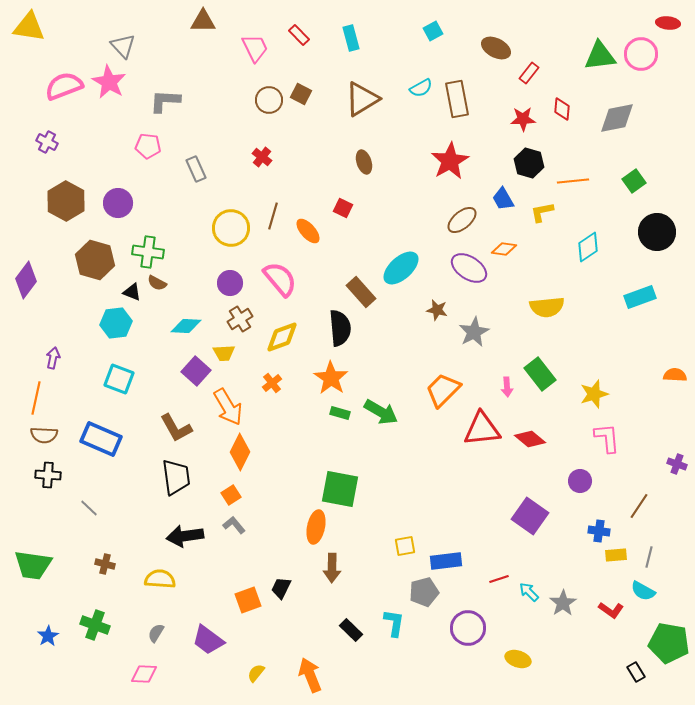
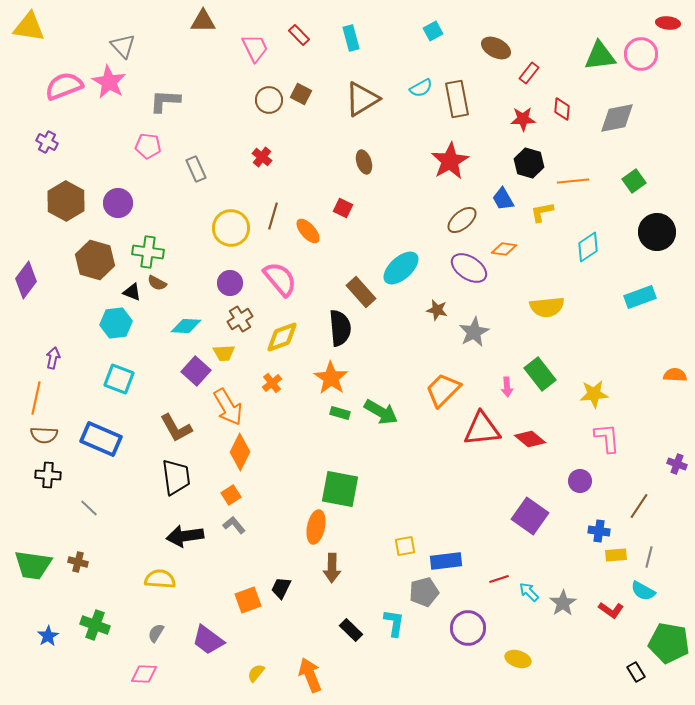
yellow star at (594, 394): rotated 12 degrees clockwise
brown cross at (105, 564): moved 27 px left, 2 px up
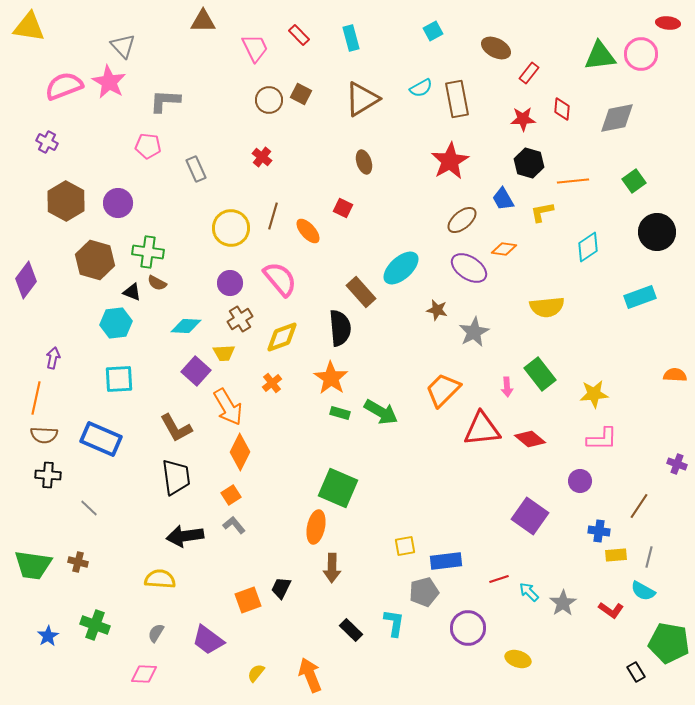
cyan square at (119, 379): rotated 24 degrees counterclockwise
pink L-shape at (607, 438): moved 5 px left, 1 px down; rotated 96 degrees clockwise
green square at (340, 489): moved 2 px left, 1 px up; rotated 12 degrees clockwise
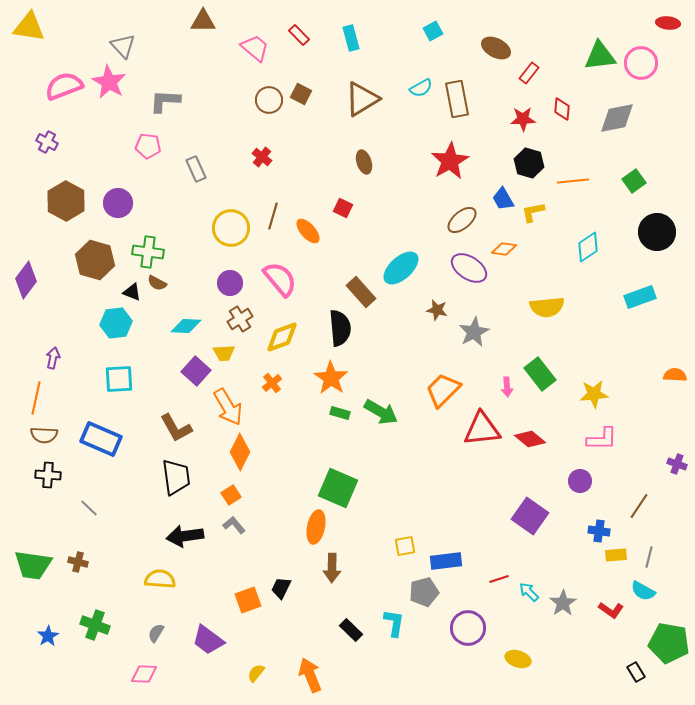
pink trapezoid at (255, 48): rotated 24 degrees counterclockwise
pink circle at (641, 54): moved 9 px down
yellow L-shape at (542, 212): moved 9 px left
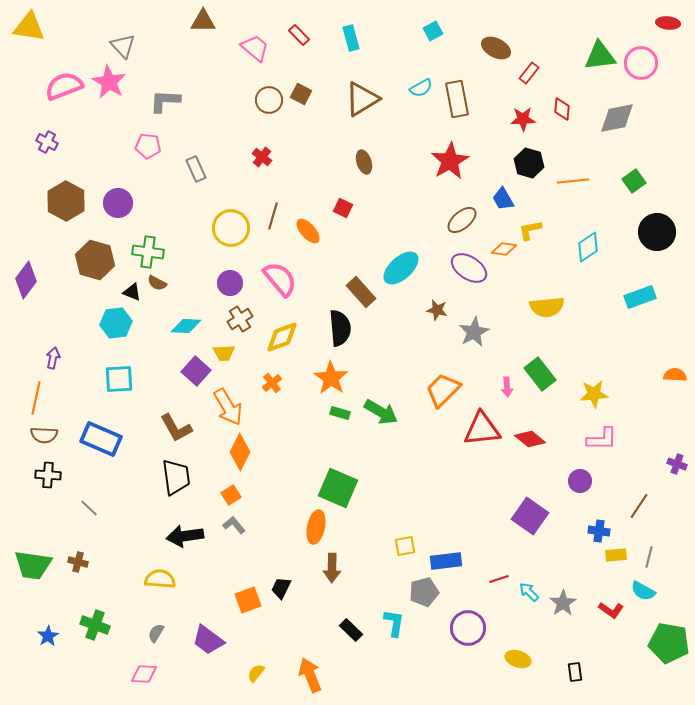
yellow L-shape at (533, 212): moved 3 px left, 18 px down
black rectangle at (636, 672): moved 61 px left; rotated 24 degrees clockwise
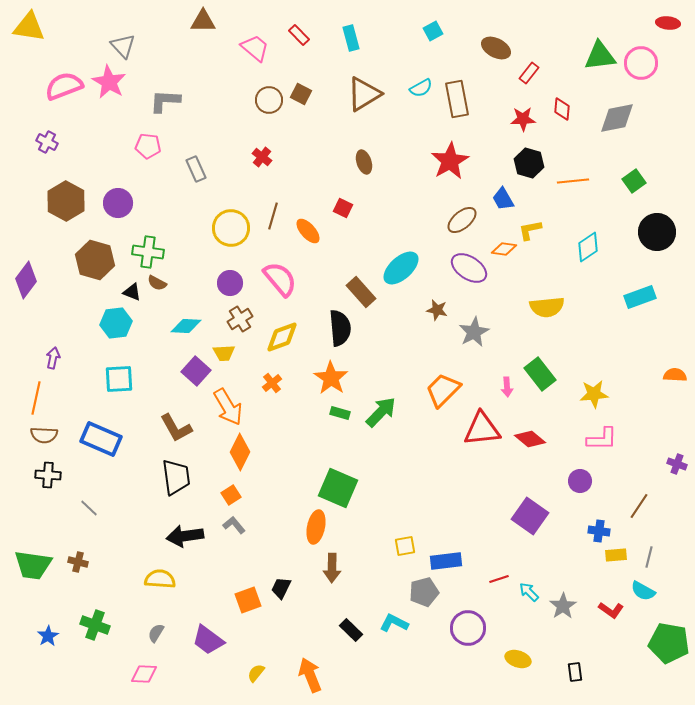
brown triangle at (362, 99): moved 2 px right, 5 px up
green arrow at (381, 412): rotated 76 degrees counterclockwise
gray star at (563, 603): moved 3 px down
cyan L-shape at (394, 623): rotated 72 degrees counterclockwise
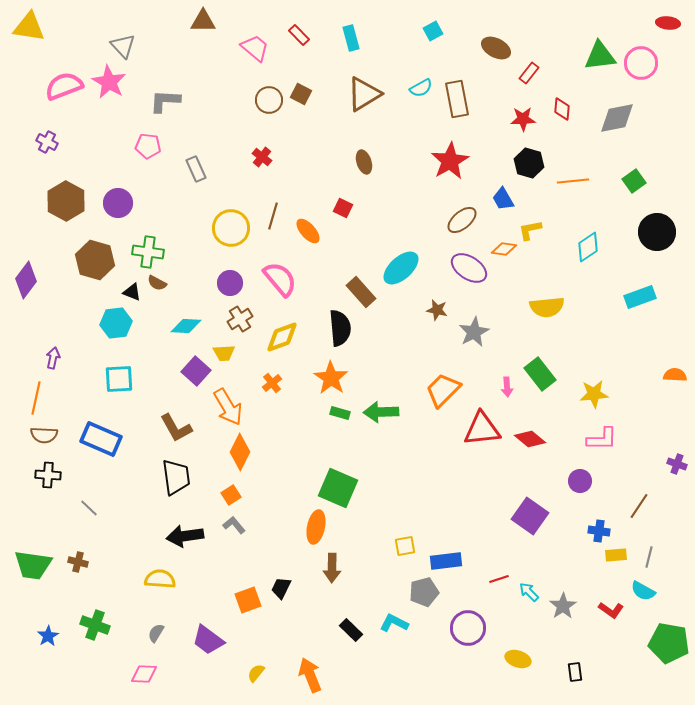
green arrow at (381, 412): rotated 136 degrees counterclockwise
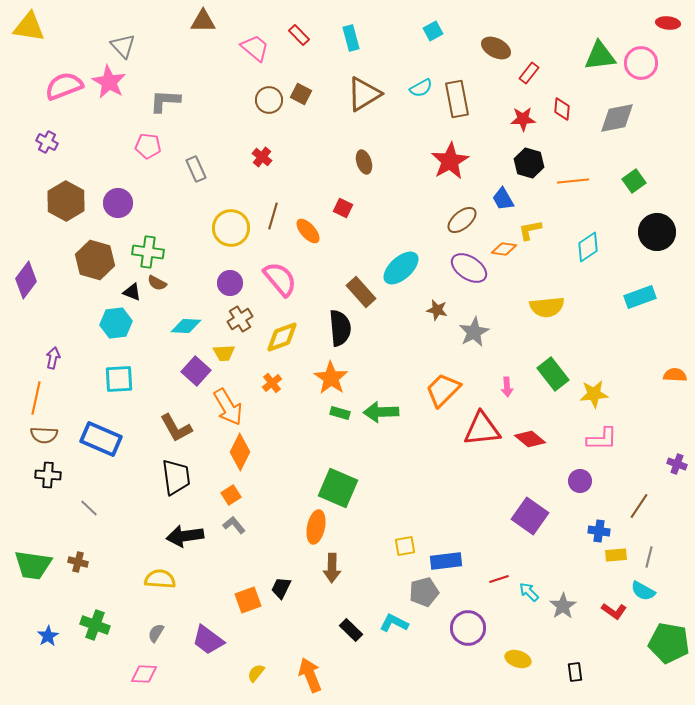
green rectangle at (540, 374): moved 13 px right
red L-shape at (611, 610): moved 3 px right, 1 px down
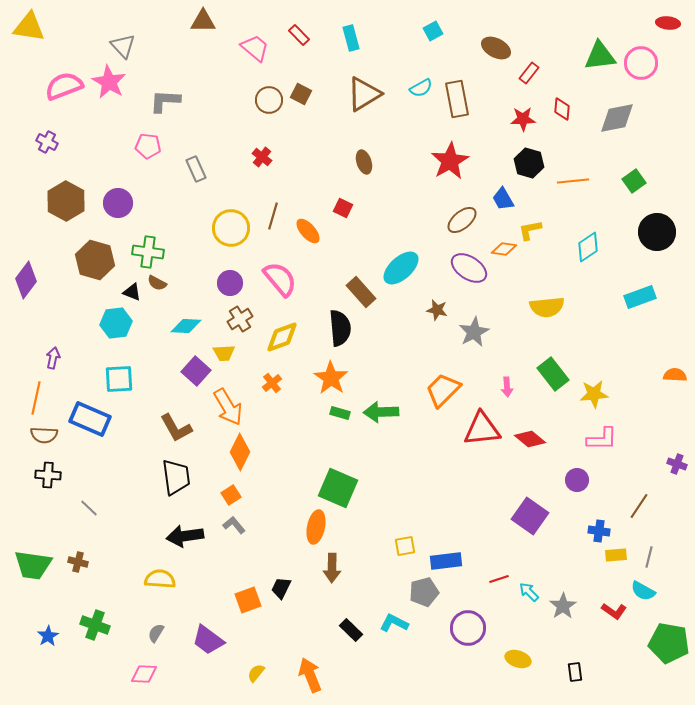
blue rectangle at (101, 439): moved 11 px left, 20 px up
purple circle at (580, 481): moved 3 px left, 1 px up
